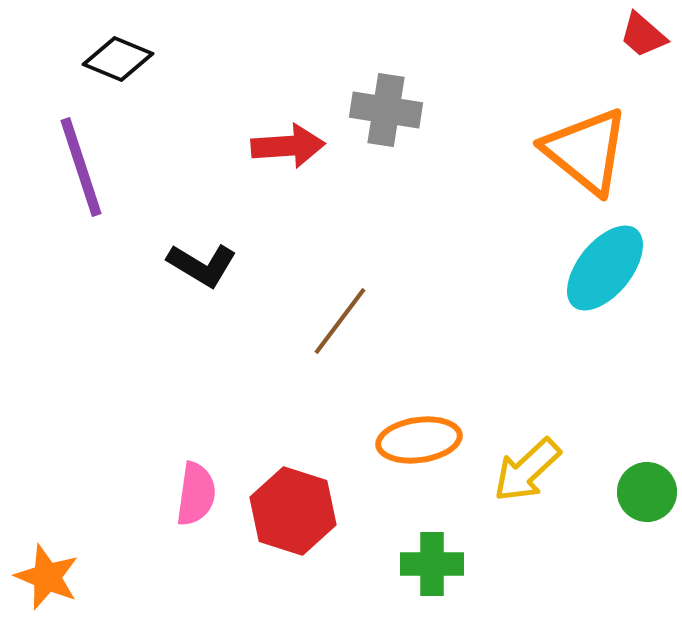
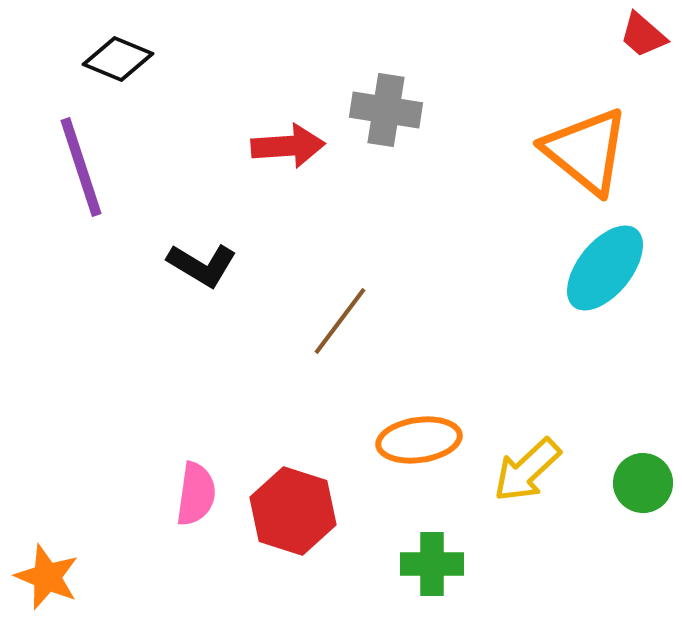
green circle: moved 4 px left, 9 px up
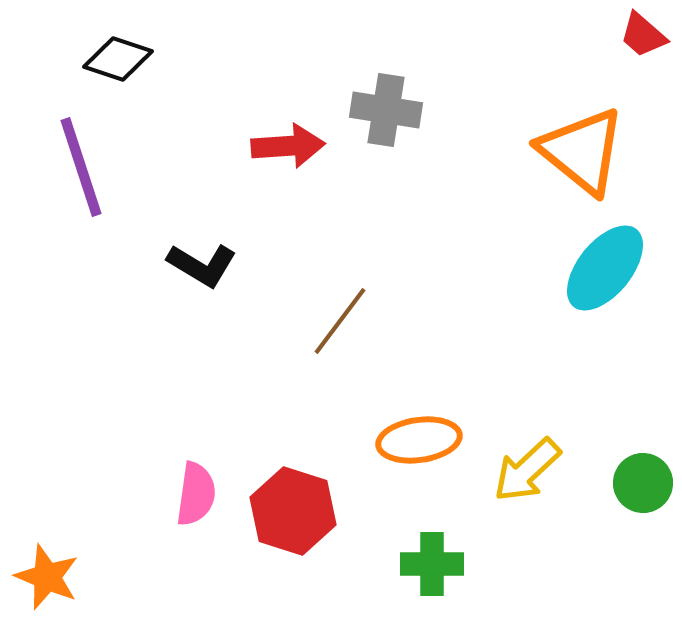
black diamond: rotated 4 degrees counterclockwise
orange triangle: moved 4 px left
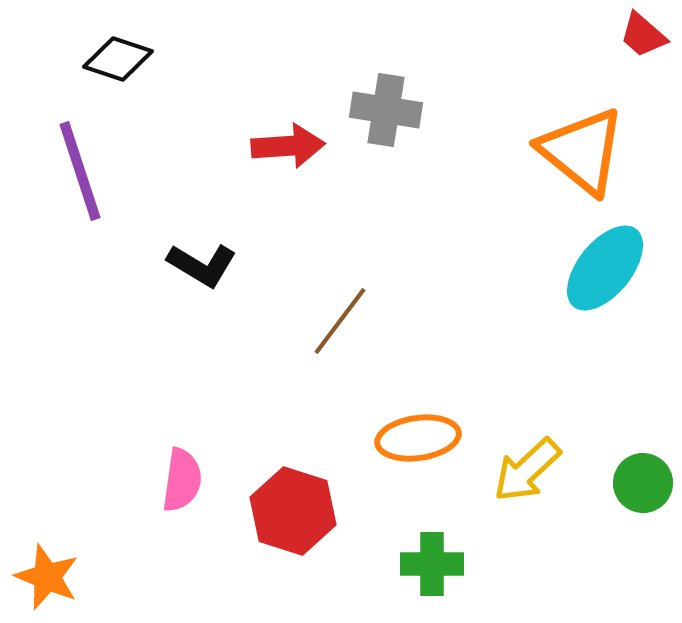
purple line: moved 1 px left, 4 px down
orange ellipse: moved 1 px left, 2 px up
pink semicircle: moved 14 px left, 14 px up
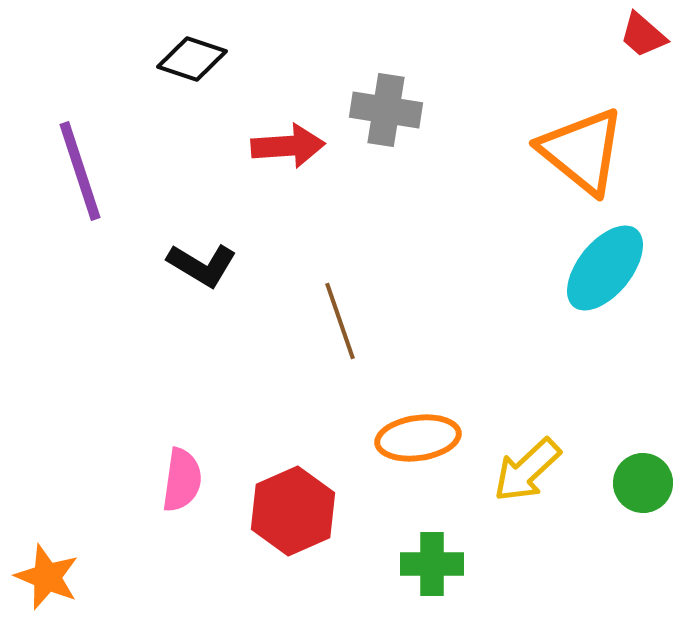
black diamond: moved 74 px right
brown line: rotated 56 degrees counterclockwise
red hexagon: rotated 18 degrees clockwise
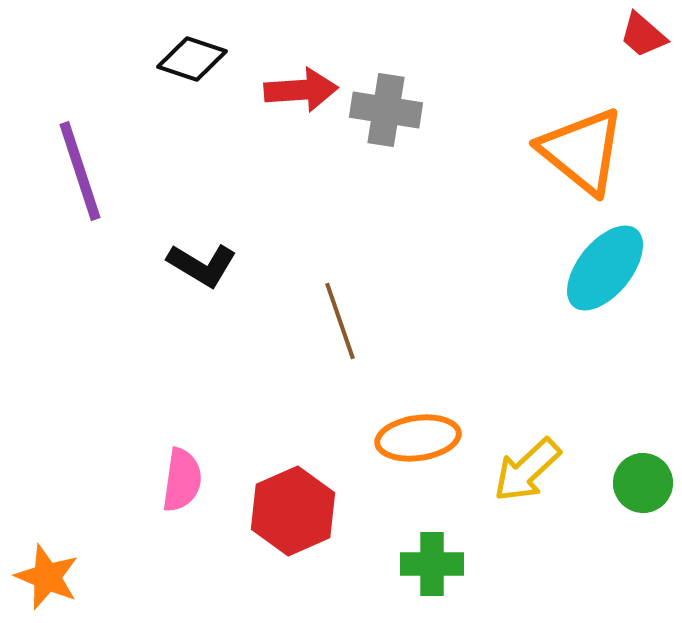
red arrow: moved 13 px right, 56 px up
